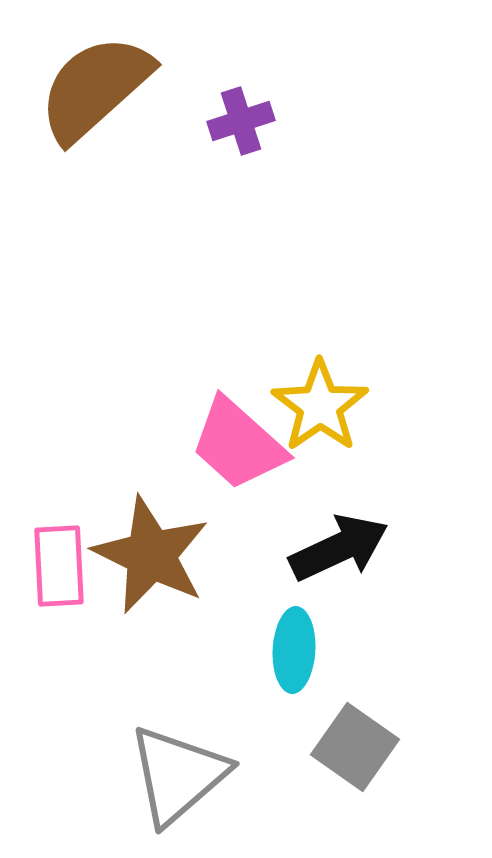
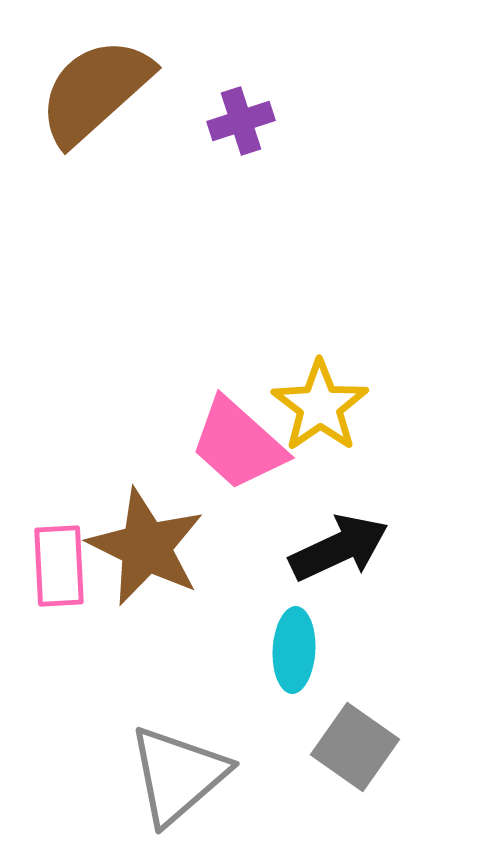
brown semicircle: moved 3 px down
brown star: moved 5 px left, 8 px up
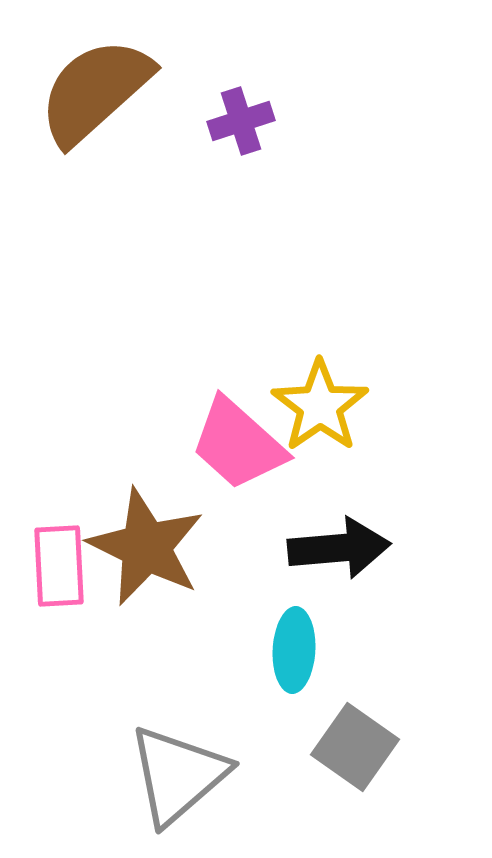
black arrow: rotated 20 degrees clockwise
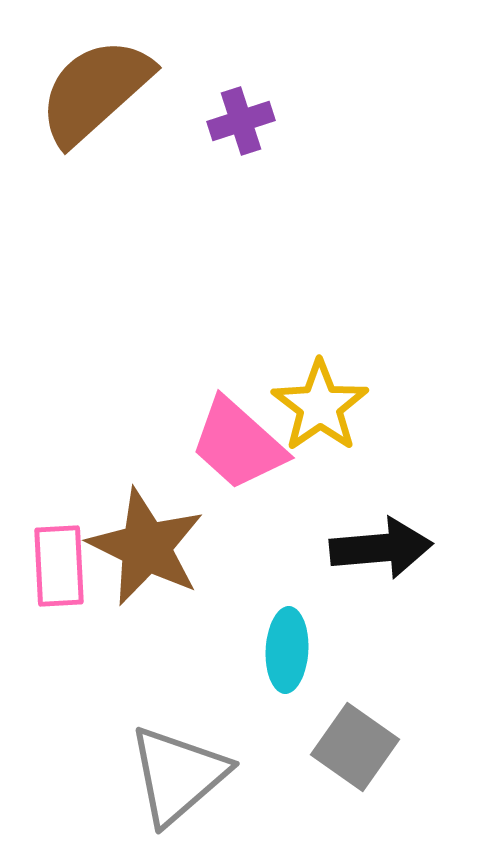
black arrow: moved 42 px right
cyan ellipse: moved 7 px left
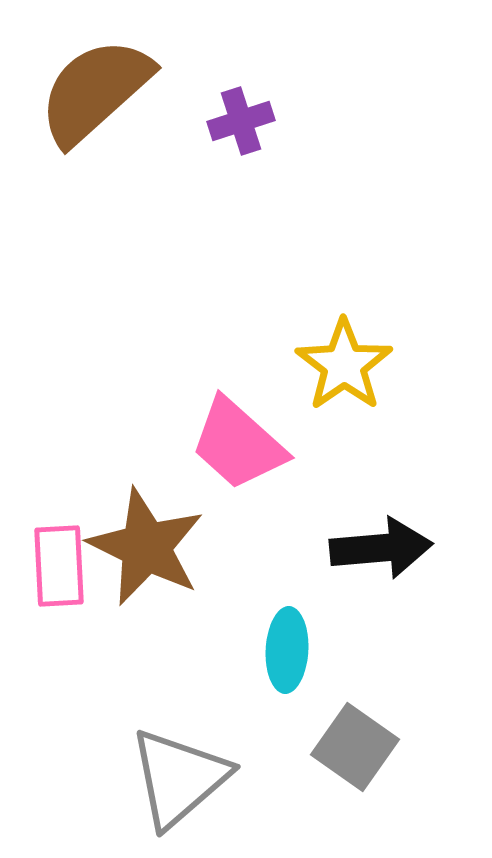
yellow star: moved 24 px right, 41 px up
gray triangle: moved 1 px right, 3 px down
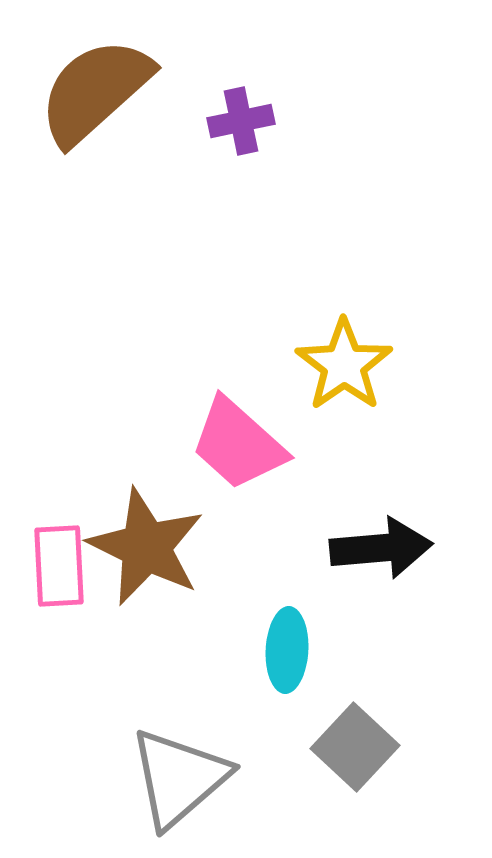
purple cross: rotated 6 degrees clockwise
gray square: rotated 8 degrees clockwise
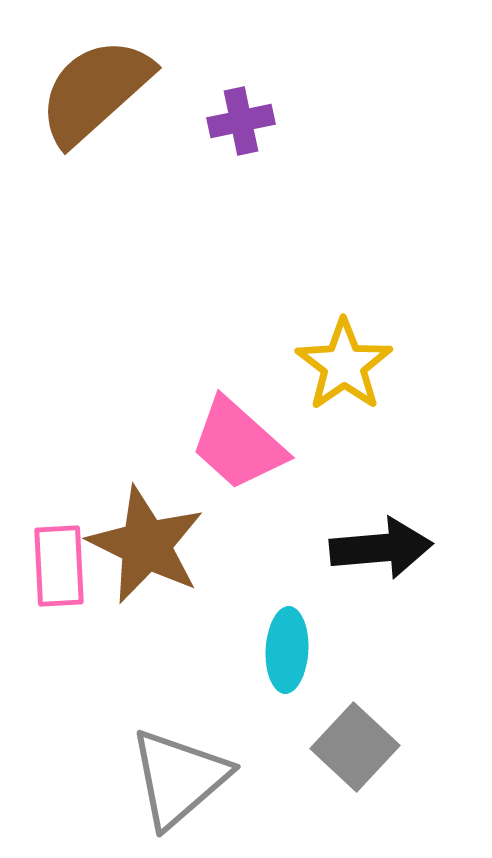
brown star: moved 2 px up
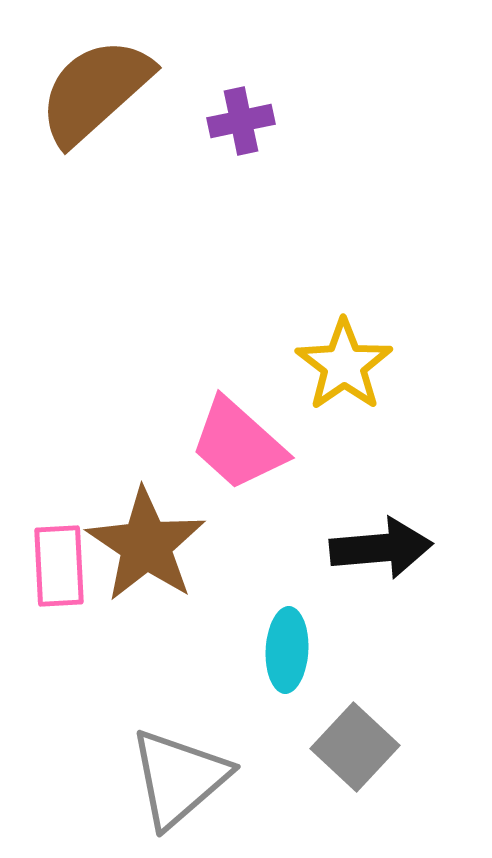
brown star: rotated 8 degrees clockwise
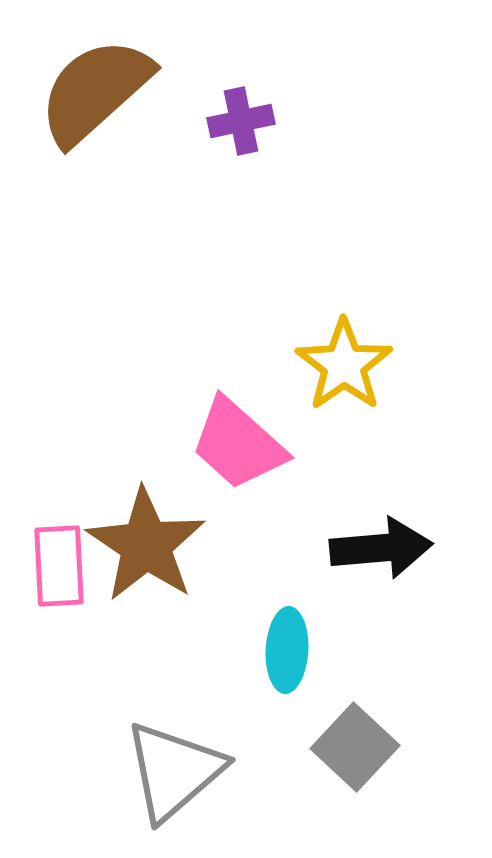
gray triangle: moved 5 px left, 7 px up
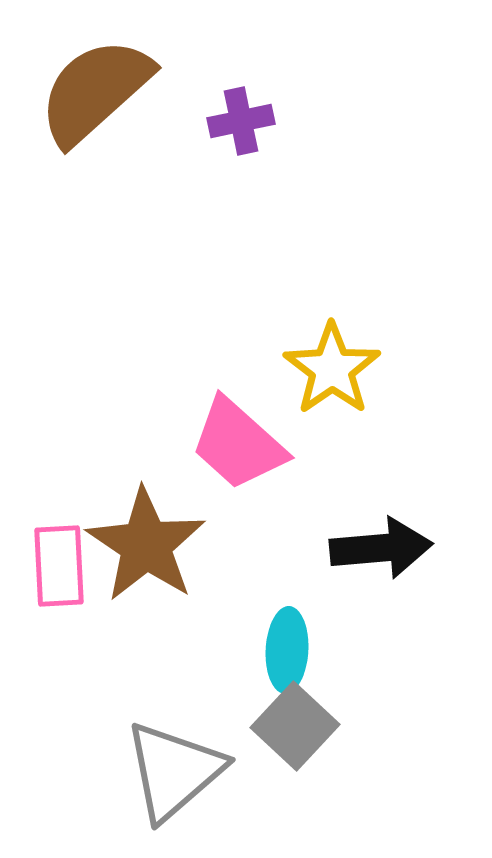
yellow star: moved 12 px left, 4 px down
gray square: moved 60 px left, 21 px up
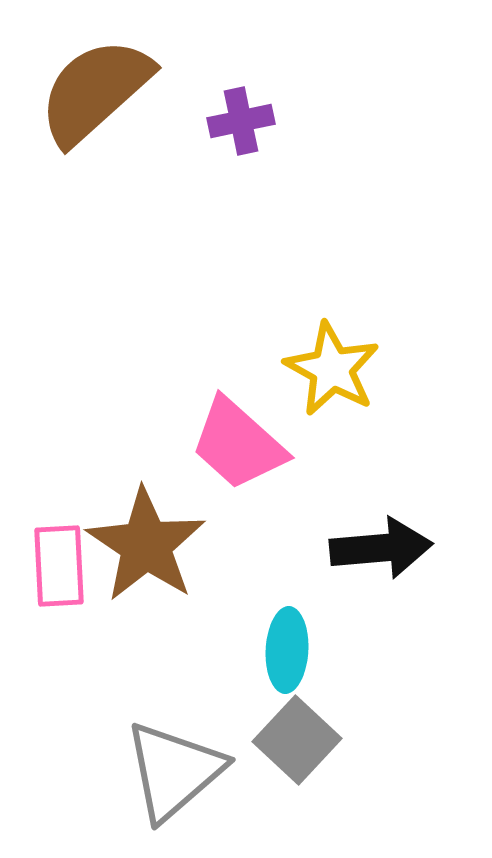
yellow star: rotated 8 degrees counterclockwise
gray square: moved 2 px right, 14 px down
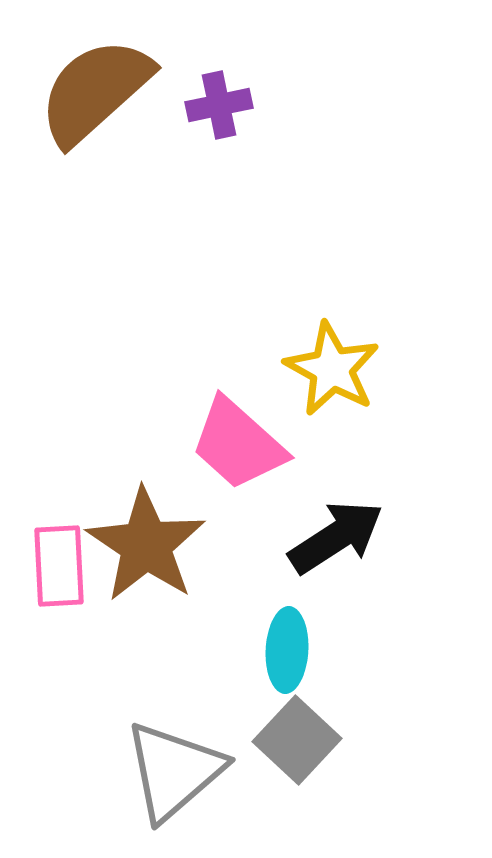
purple cross: moved 22 px left, 16 px up
black arrow: moved 45 px left, 11 px up; rotated 28 degrees counterclockwise
